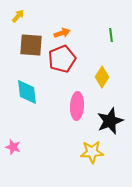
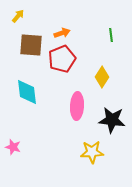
black star: moved 2 px right, 1 px up; rotated 28 degrees clockwise
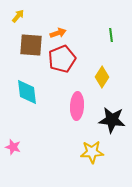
orange arrow: moved 4 px left
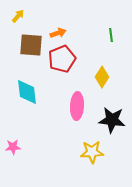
pink star: rotated 21 degrees counterclockwise
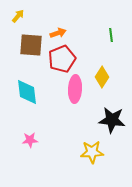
pink ellipse: moved 2 px left, 17 px up
pink star: moved 17 px right, 7 px up
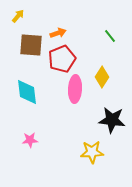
green line: moved 1 px left, 1 px down; rotated 32 degrees counterclockwise
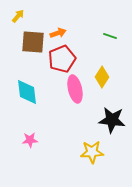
green line: rotated 32 degrees counterclockwise
brown square: moved 2 px right, 3 px up
pink ellipse: rotated 16 degrees counterclockwise
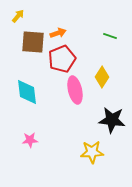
pink ellipse: moved 1 px down
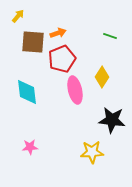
pink star: moved 7 px down
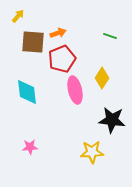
yellow diamond: moved 1 px down
